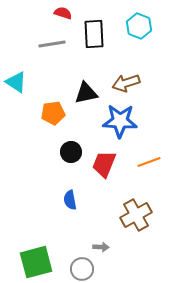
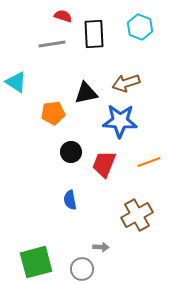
red semicircle: moved 3 px down
cyan hexagon: moved 1 px right, 1 px down
brown cross: moved 1 px right
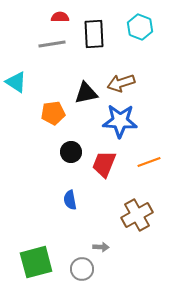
red semicircle: moved 3 px left, 1 px down; rotated 18 degrees counterclockwise
brown arrow: moved 5 px left
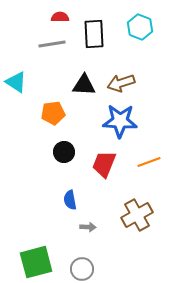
black triangle: moved 2 px left, 8 px up; rotated 15 degrees clockwise
black circle: moved 7 px left
gray arrow: moved 13 px left, 20 px up
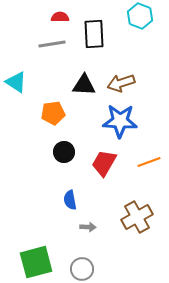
cyan hexagon: moved 11 px up
red trapezoid: moved 1 px up; rotated 8 degrees clockwise
brown cross: moved 2 px down
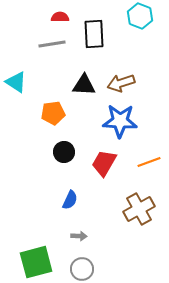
blue semicircle: rotated 144 degrees counterclockwise
brown cross: moved 2 px right, 8 px up
gray arrow: moved 9 px left, 9 px down
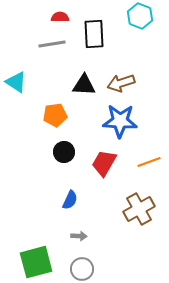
orange pentagon: moved 2 px right, 2 px down
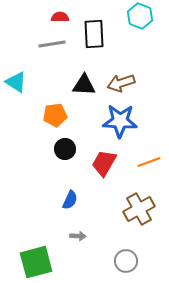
black circle: moved 1 px right, 3 px up
gray arrow: moved 1 px left
gray circle: moved 44 px right, 8 px up
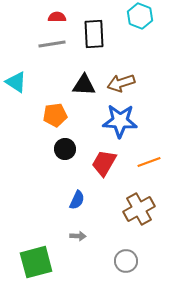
red semicircle: moved 3 px left
blue semicircle: moved 7 px right
